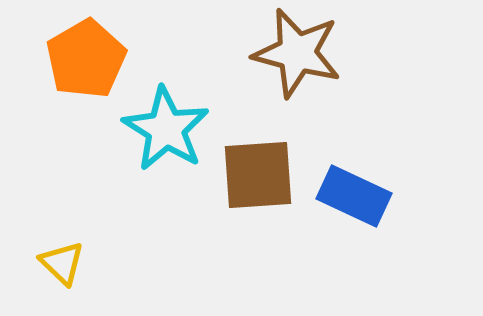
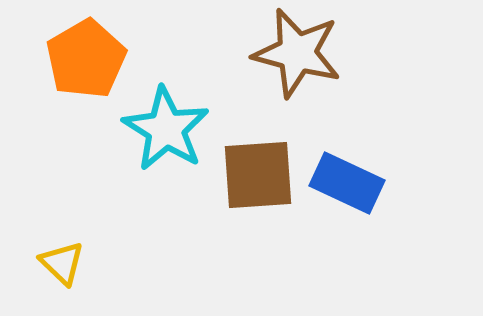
blue rectangle: moved 7 px left, 13 px up
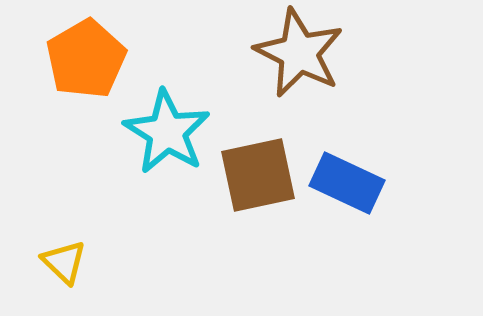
brown star: moved 2 px right; rotated 12 degrees clockwise
cyan star: moved 1 px right, 3 px down
brown square: rotated 8 degrees counterclockwise
yellow triangle: moved 2 px right, 1 px up
